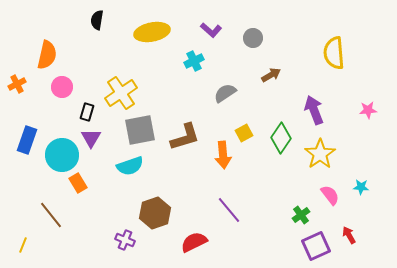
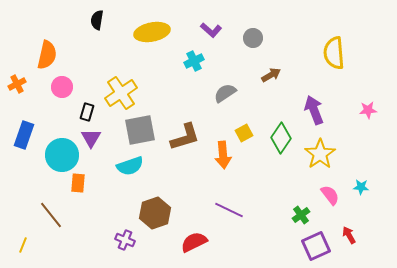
blue rectangle: moved 3 px left, 5 px up
orange rectangle: rotated 36 degrees clockwise
purple line: rotated 24 degrees counterclockwise
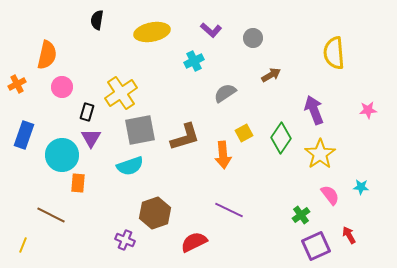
brown line: rotated 24 degrees counterclockwise
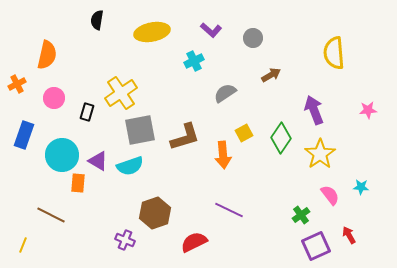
pink circle: moved 8 px left, 11 px down
purple triangle: moved 7 px right, 23 px down; rotated 30 degrees counterclockwise
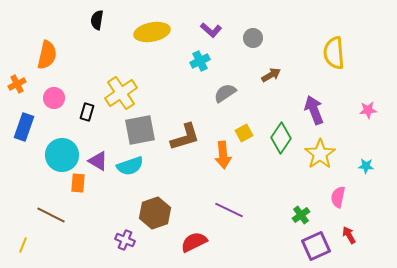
cyan cross: moved 6 px right
blue rectangle: moved 8 px up
cyan star: moved 5 px right, 21 px up
pink semicircle: moved 8 px right, 2 px down; rotated 130 degrees counterclockwise
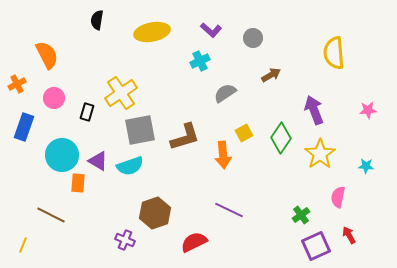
orange semicircle: rotated 40 degrees counterclockwise
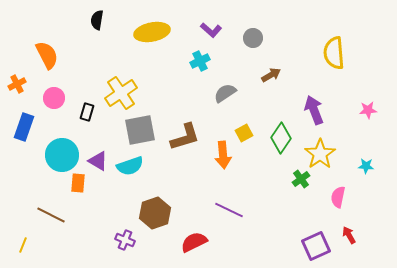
green cross: moved 36 px up
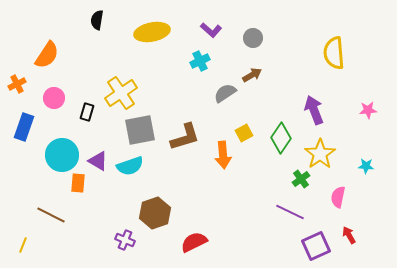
orange semicircle: rotated 60 degrees clockwise
brown arrow: moved 19 px left
purple line: moved 61 px right, 2 px down
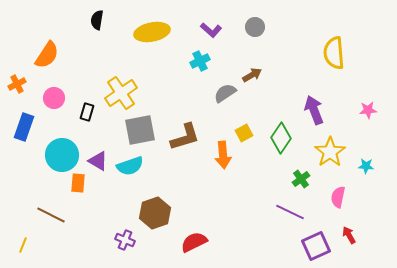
gray circle: moved 2 px right, 11 px up
yellow star: moved 10 px right, 2 px up
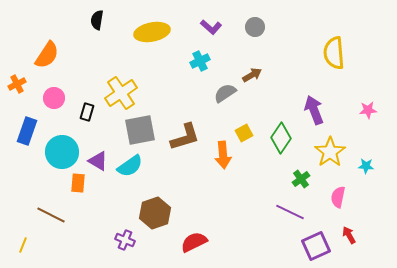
purple L-shape: moved 3 px up
blue rectangle: moved 3 px right, 4 px down
cyan circle: moved 3 px up
cyan semicircle: rotated 16 degrees counterclockwise
